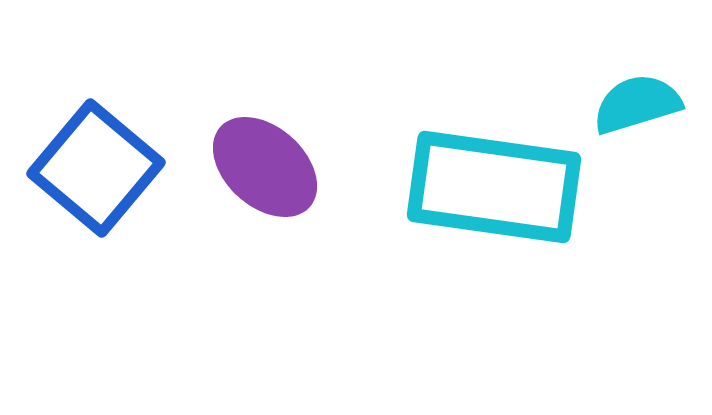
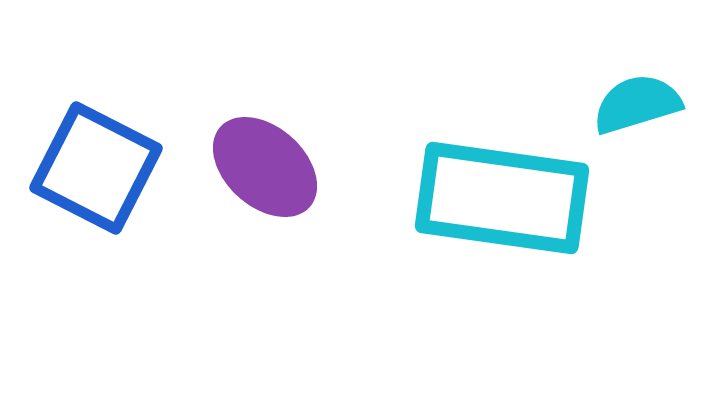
blue square: rotated 13 degrees counterclockwise
cyan rectangle: moved 8 px right, 11 px down
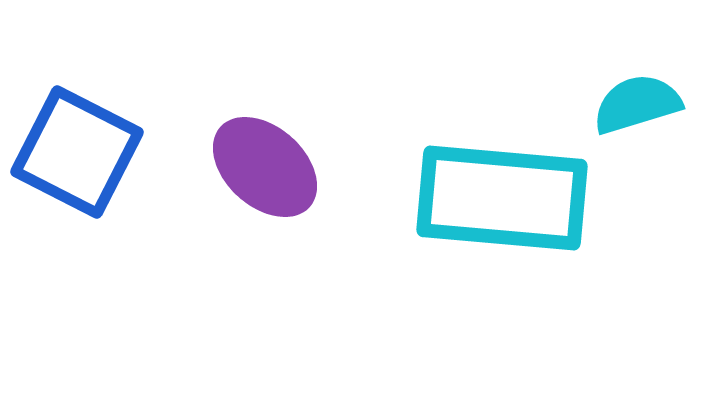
blue square: moved 19 px left, 16 px up
cyan rectangle: rotated 3 degrees counterclockwise
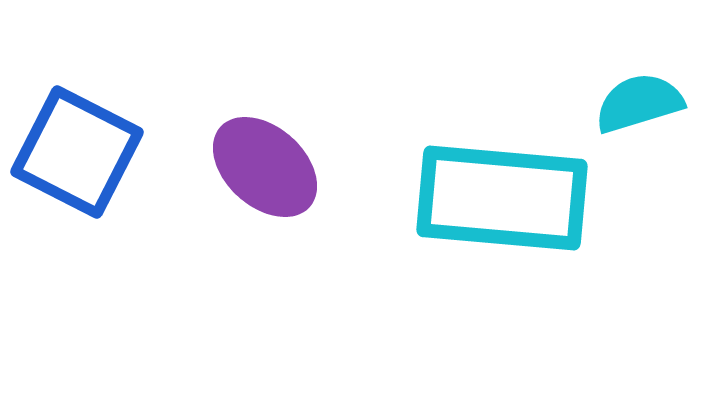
cyan semicircle: moved 2 px right, 1 px up
